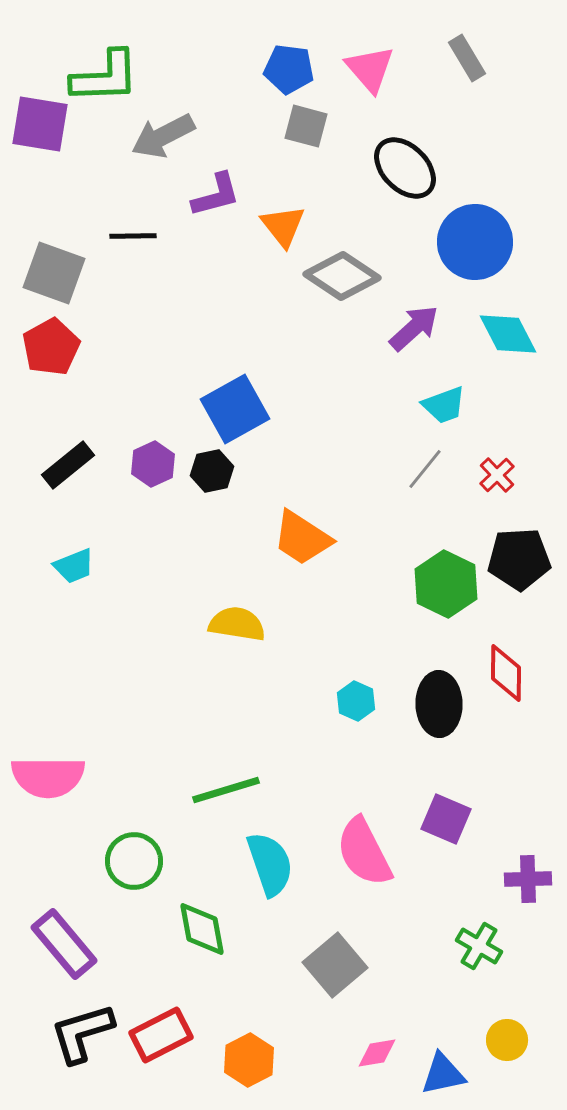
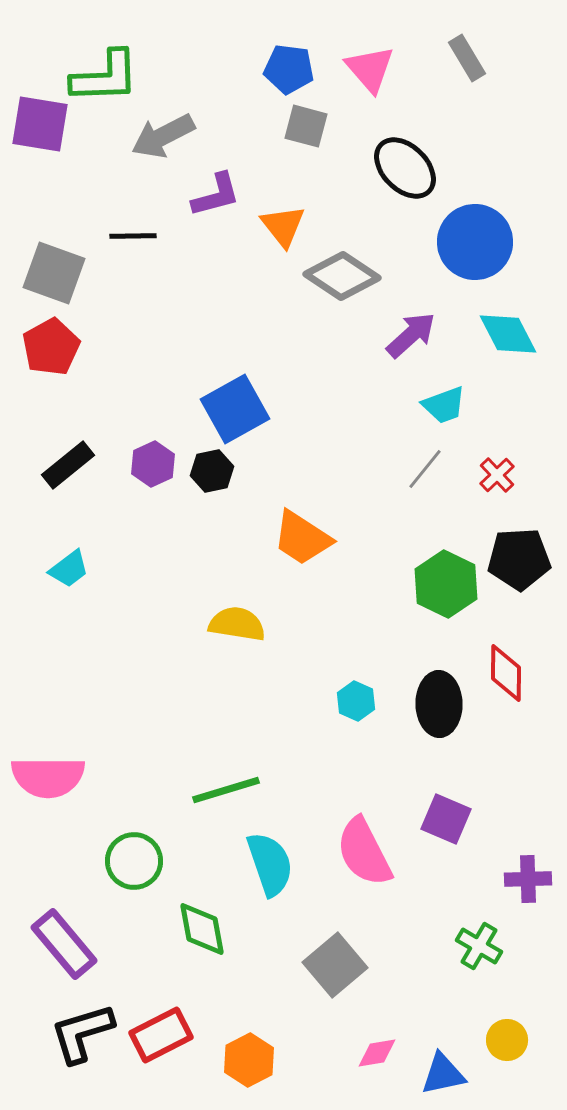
purple arrow at (414, 328): moved 3 px left, 7 px down
cyan trapezoid at (74, 566): moved 5 px left, 3 px down; rotated 15 degrees counterclockwise
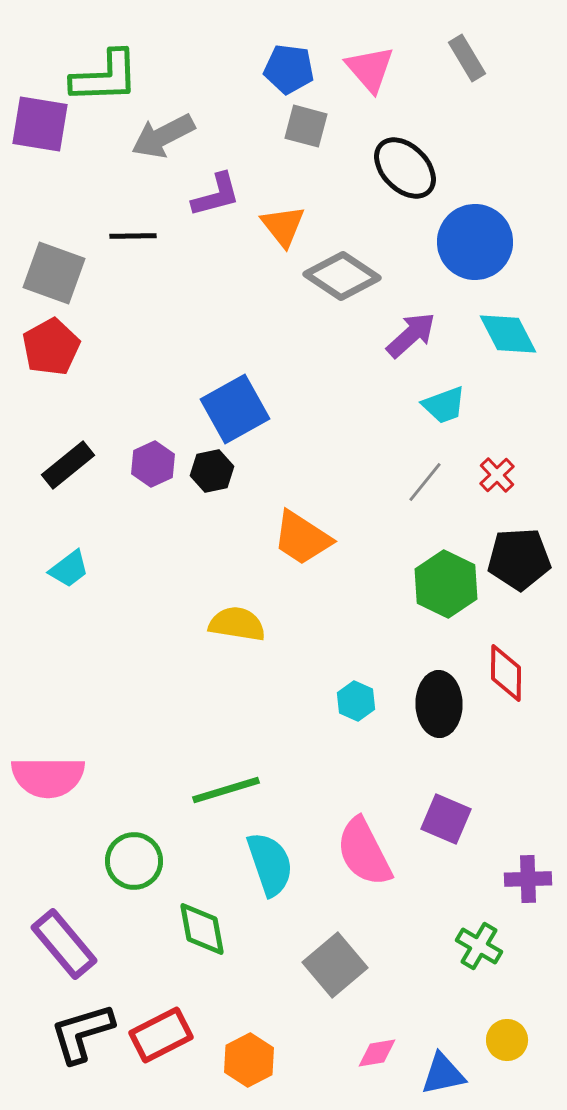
gray line at (425, 469): moved 13 px down
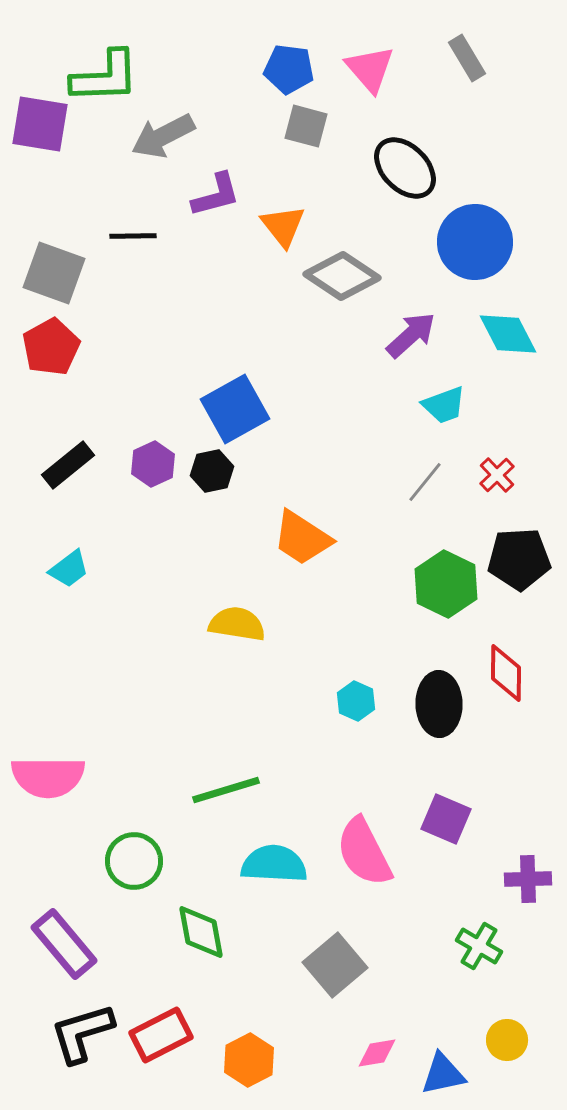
cyan semicircle at (270, 864): moved 4 px right; rotated 68 degrees counterclockwise
green diamond at (202, 929): moved 1 px left, 3 px down
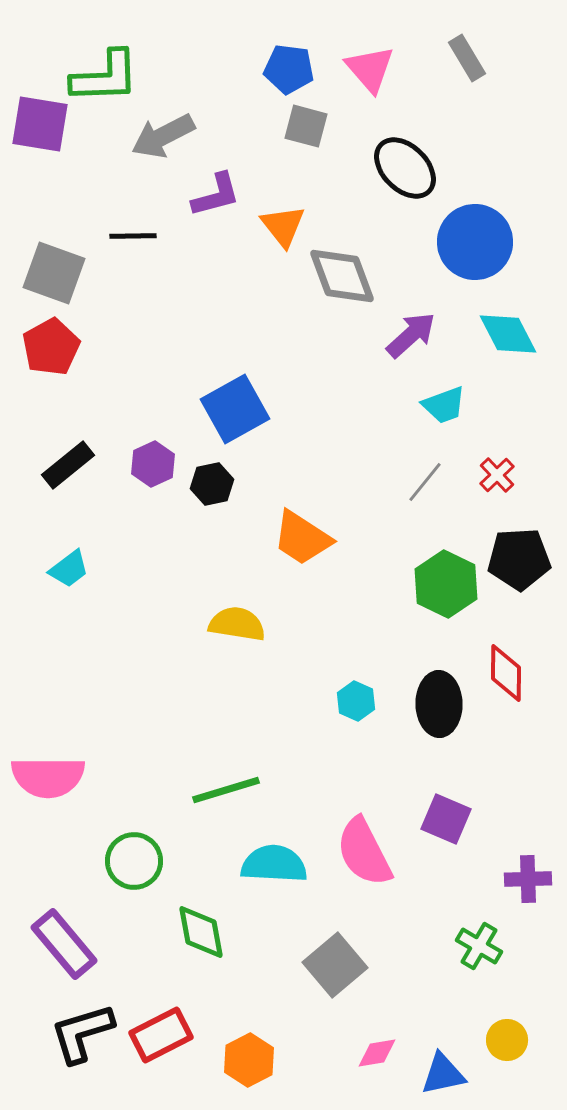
gray diamond at (342, 276): rotated 36 degrees clockwise
black hexagon at (212, 471): moved 13 px down
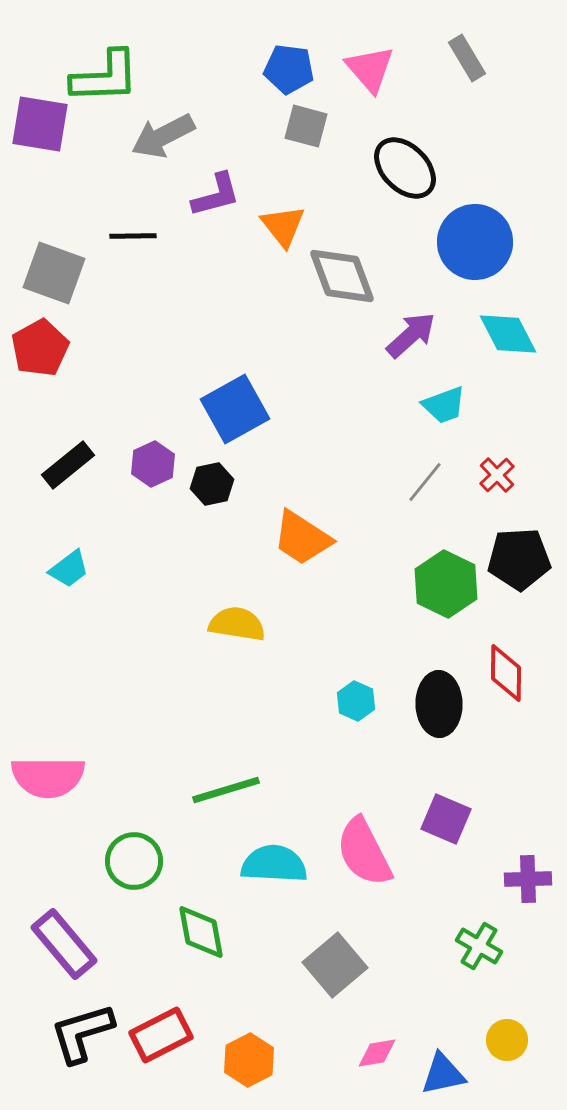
red pentagon at (51, 347): moved 11 px left, 1 px down
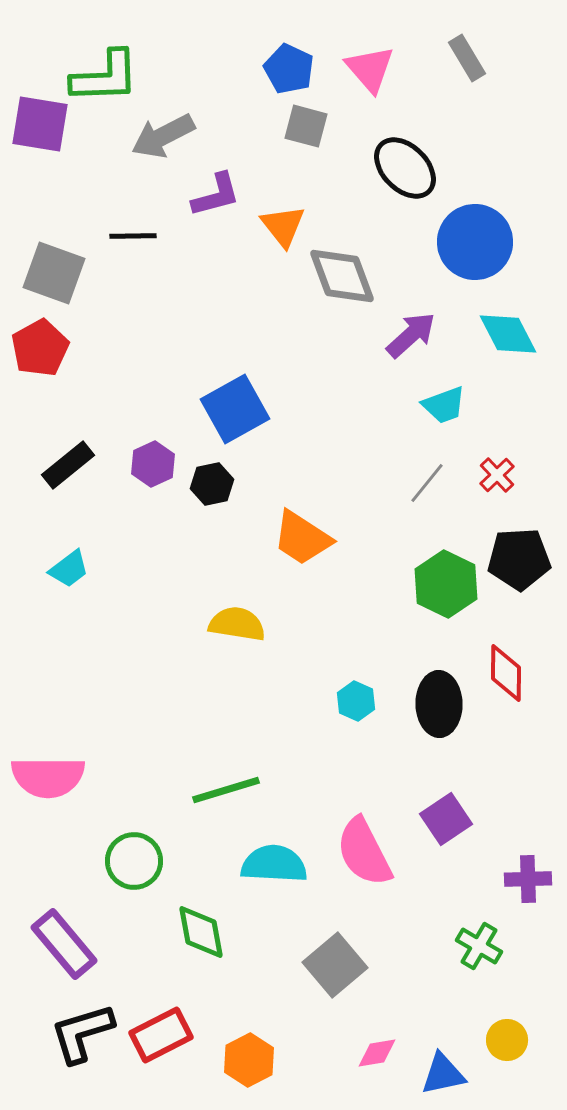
blue pentagon at (289, 69): rotated 18 degrees clockwise
gray line at (425, 482): moved 2 px right, 1 px down
purple square at (446, 819): rotated 33 degrees clockwise
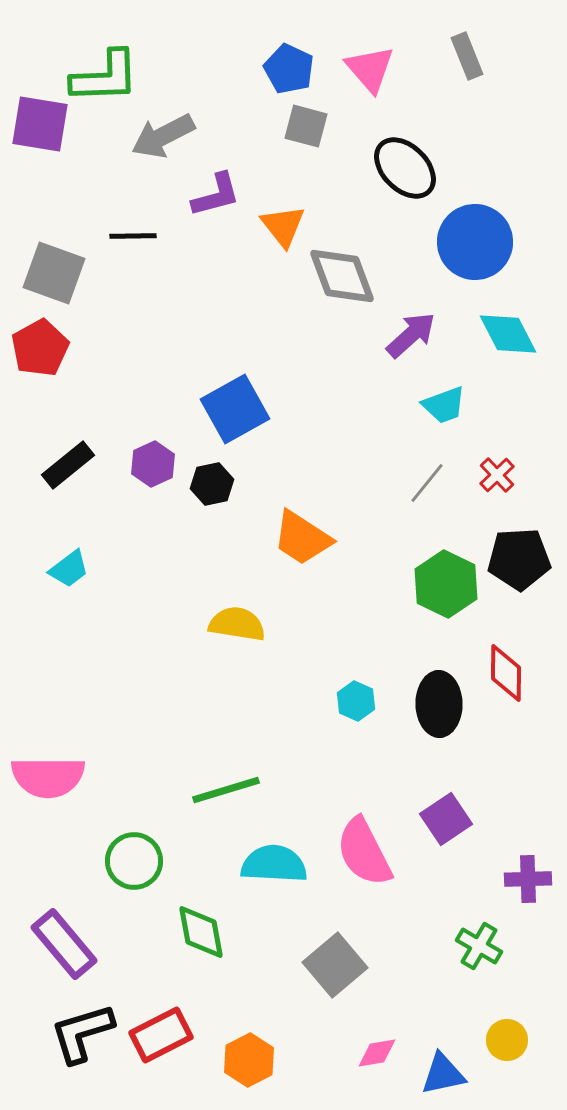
gray rectangle at (467, 58): moved 2 px up; rotated 9 degrees clockwise
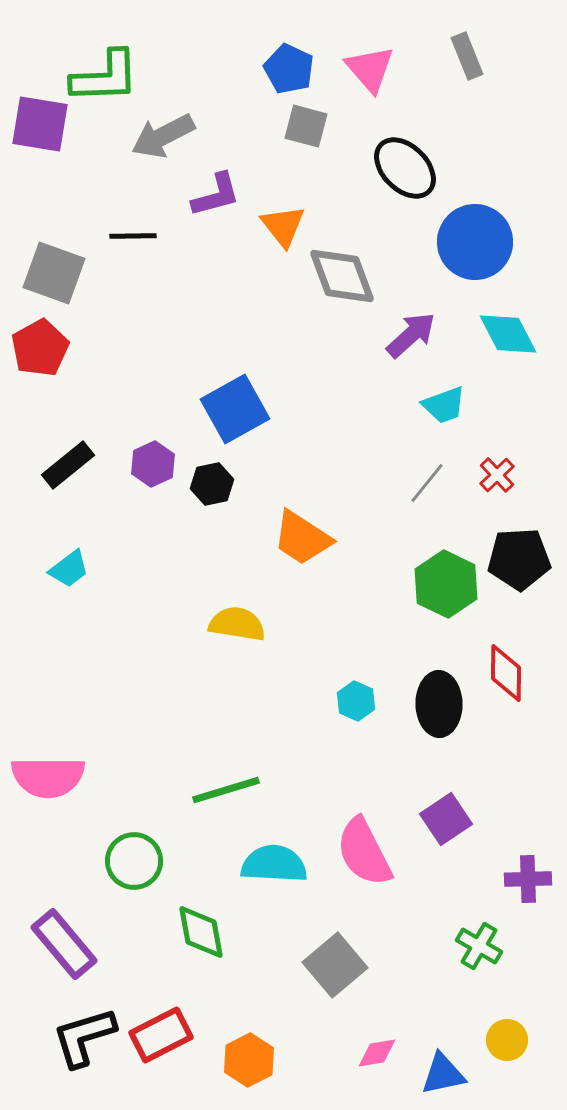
black L-shape at (82, 1033): moved 2 px right, 4 px down
